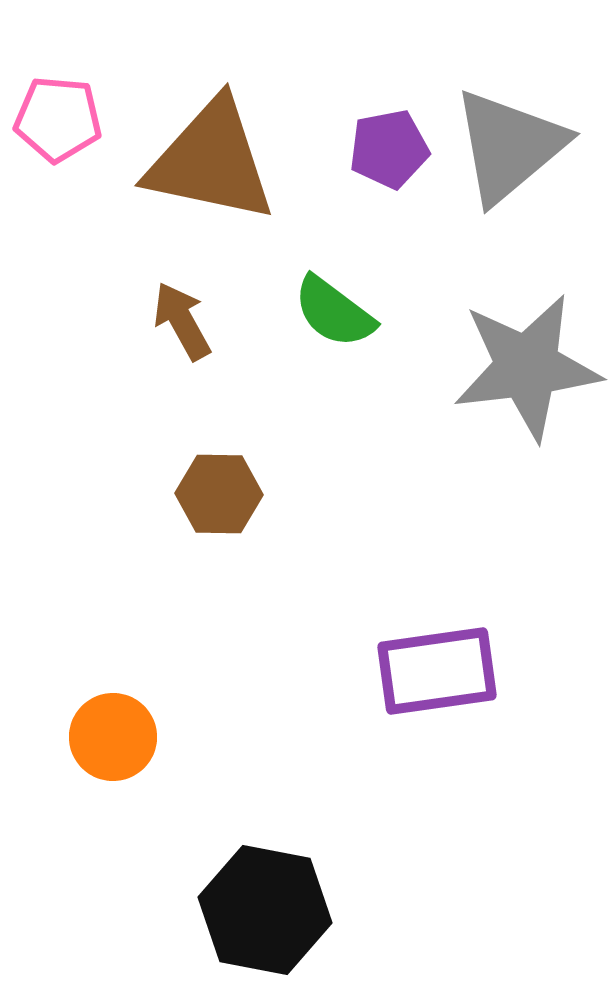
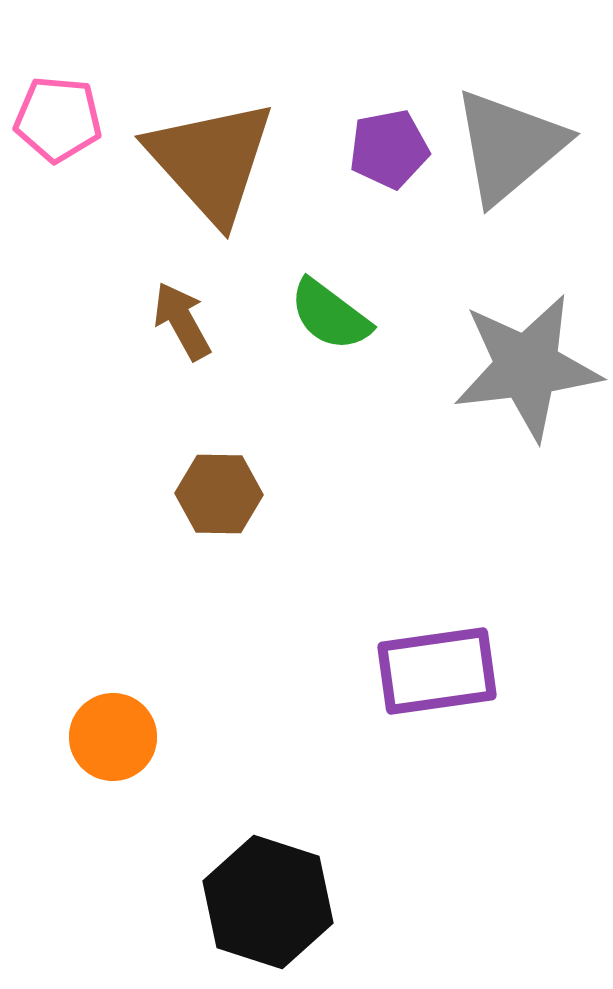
brown triangle: rotated 36 degrees clockwise
green semicircle: moved 4 px left, 3 px down
black hexagon: moved 3 px right, 8 px up; rotated 7 degrees clockwise
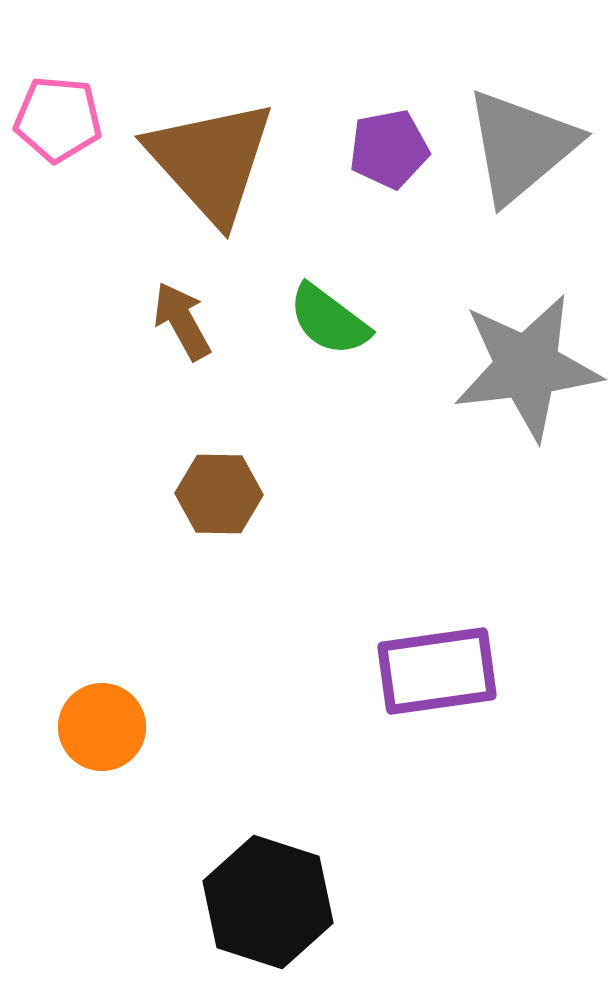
gray triangle: moved 12 px right
green semicircle: moved 1 px left, 5 px down
orange circle: moved 11 px left, 10 px up
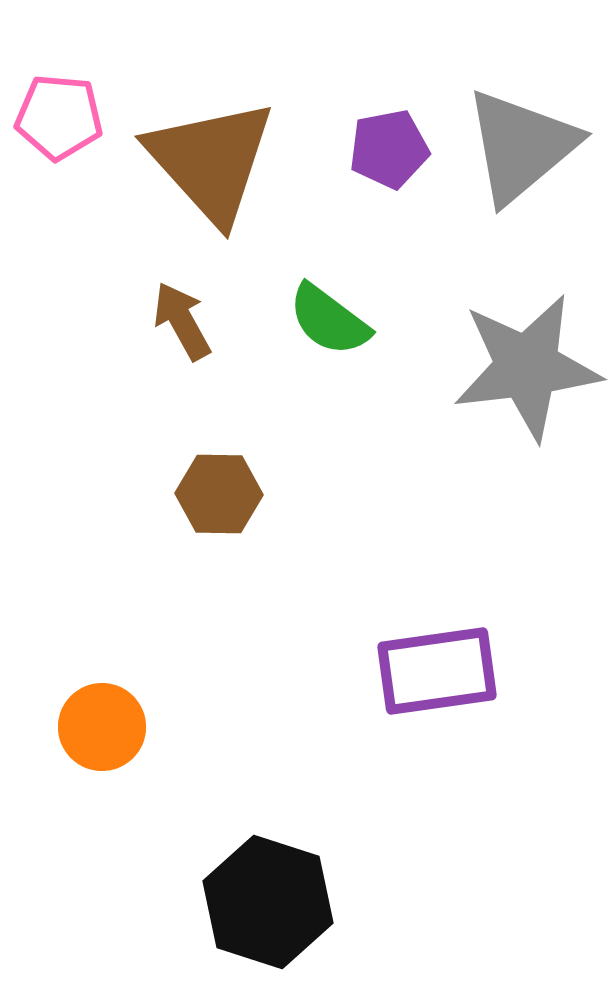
pink pentagon: moved 1 px right, 2 px up
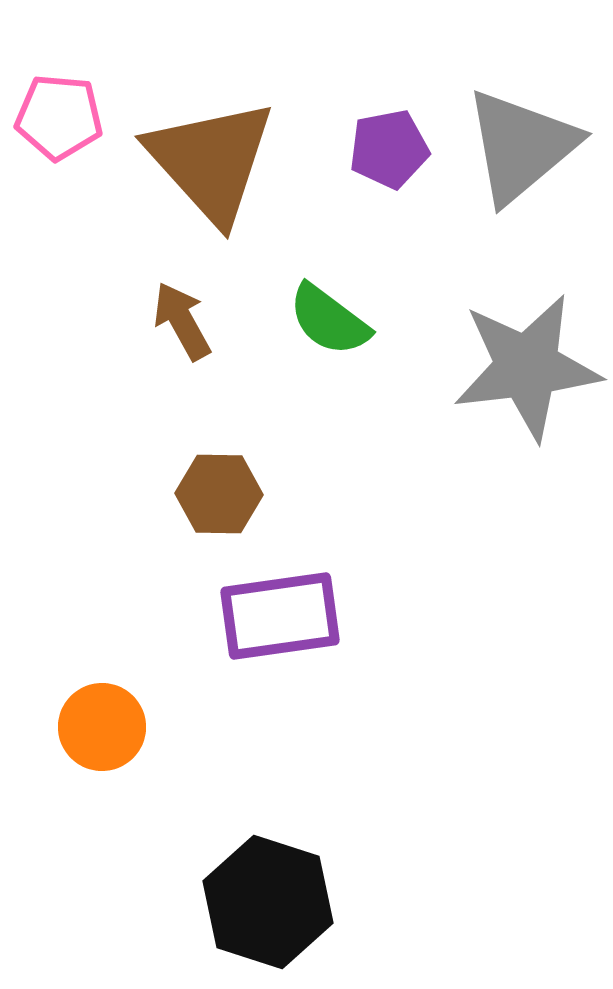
purple rectangle: moved 157 px left, 55 px up
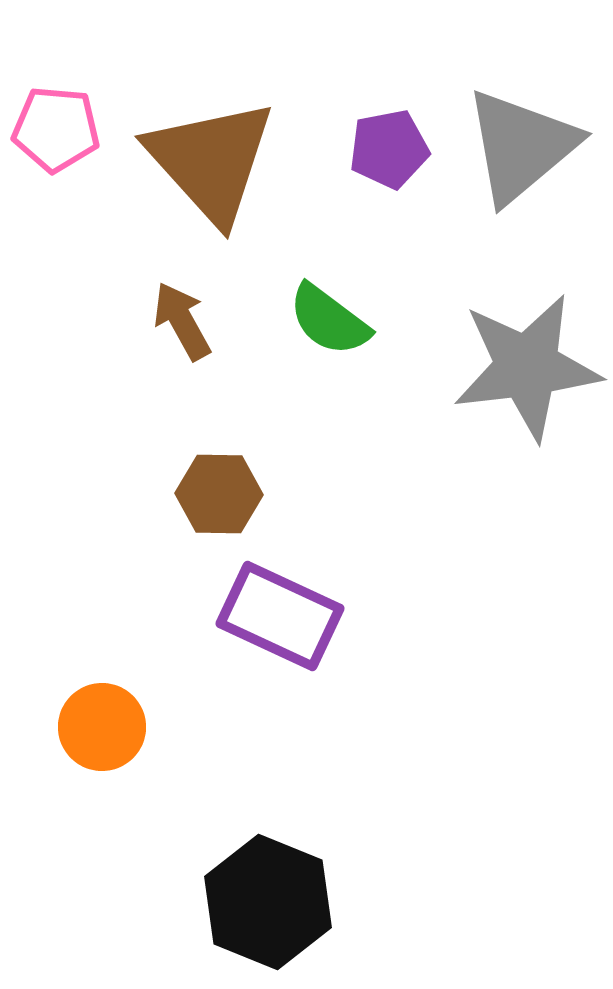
pink pentagon: moved 3 px left, 12 px down
purple rectangle: rotated 33 degrees clockwise
black hexagon: rotated 4 degrees clockwise
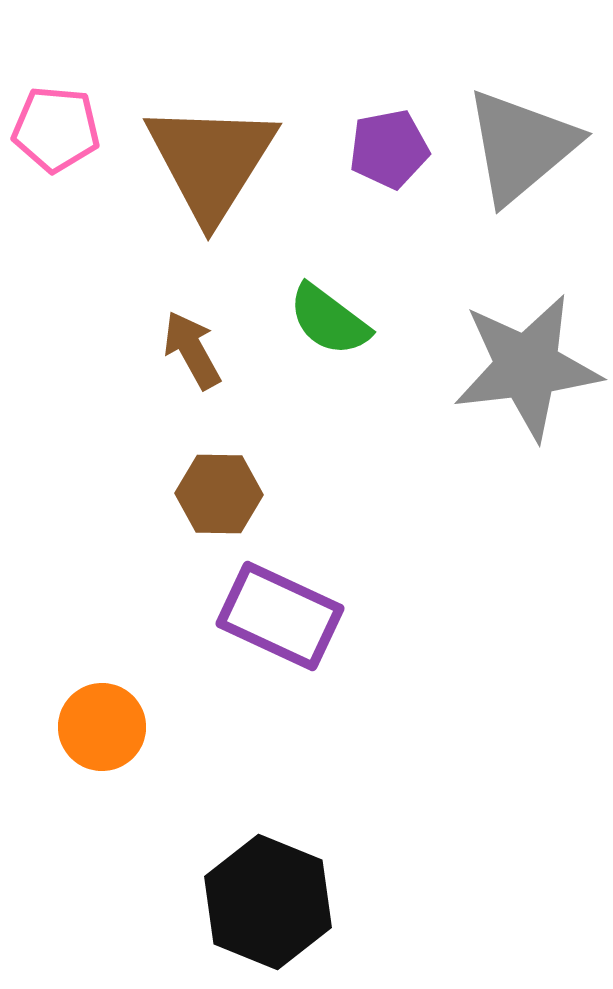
brown triangle: rotated 14 degrees clockwise
brown arrow: moved 10 px right, 29 px down
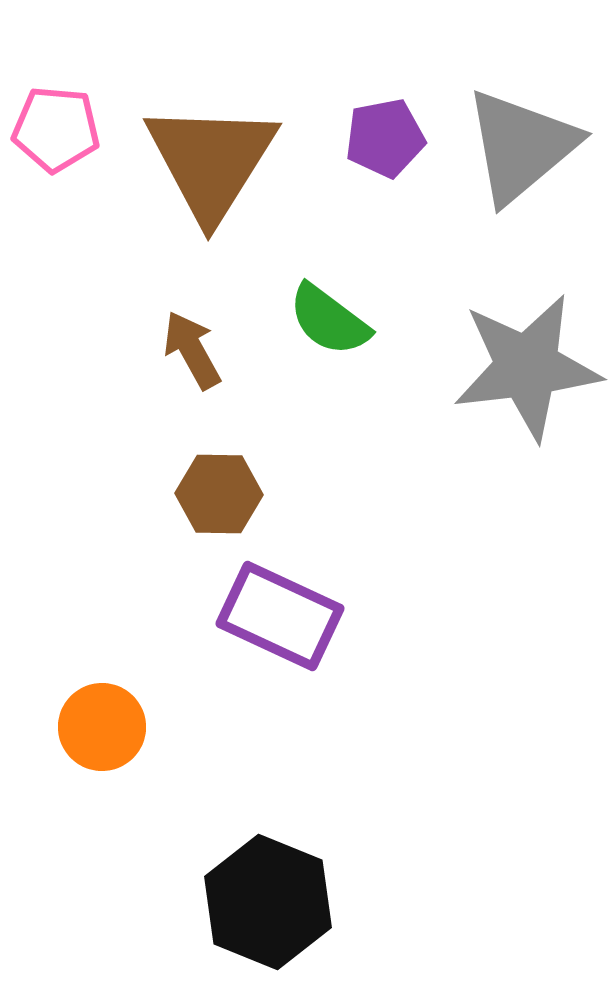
purple pentagon: moved 4 px left, 11 px up
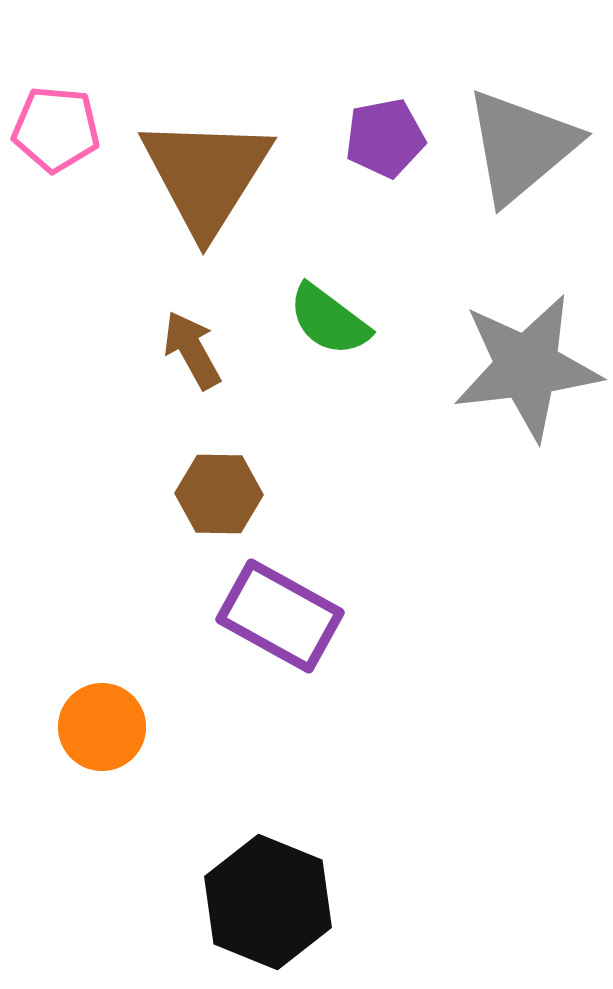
brown triangle: moved 5 px left, 14 px down
purple rectangle: rotated 4 degrees clockwise
